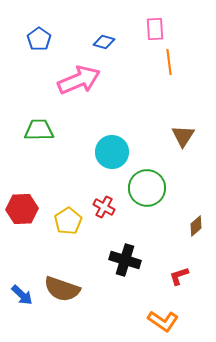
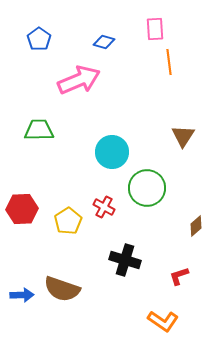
blue arrow: rotated 45 degrees counterclockwise
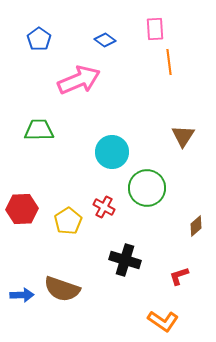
blue diamond: moved 1 px right, 2 px up; rotated 20 degrees clockwise
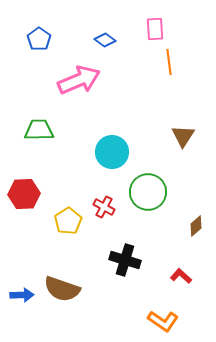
green circle: moved 1 px right, 4 px down
red hexagon: moved 2 px right, 15 px up
red L-shape: moved 2 px right; rotated 60 degrees clockwise
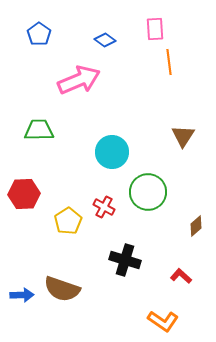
blue pentagon: moved 5 px up
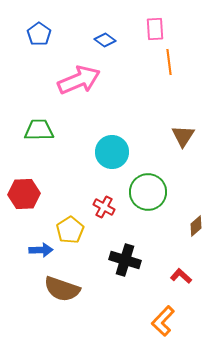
yellow pentagon: moved 2 px right, 9 px down
blue arrow: moved 19 px right, 45 px up
orange L-shape: rotated 100 degrees clockwise
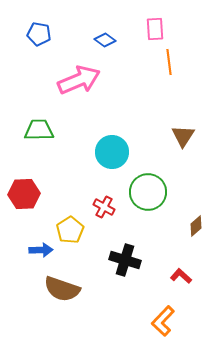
blue pentagon: rotated 25 degrees counterclockwise
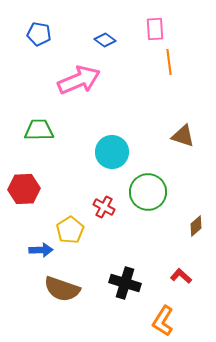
brown triangle: rotated 45 degrees counterclockwise
red hexagon: moved 5 px up
black cross: moved 23 px down
orange L-shape: rotated 12 degrees counterclockwise
